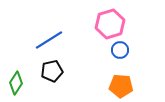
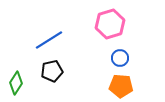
blue circle: moved 8 px down
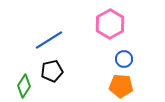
pink hexagon: rotated 12 degrees counterclockwise
blue circle: moved 4 px right, 1 px down
green diamond: moved 8 px right, 3 px down
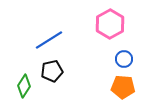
orange pentagon: moved 2 px right, 1 px down
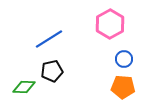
blue line: moved 1 px up
green diamond: moved 1 px down; rotated 60 degrees clockwise
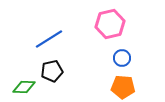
pink hexagon: rotated 16 degrees clockwise
blue circle: moved 2 px left, 1 px up
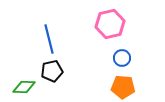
blue line: rotated 72 degrees counterclockwise
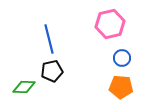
orange pentagon: moved 2 px left
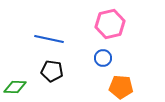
blue line: rotated 64 degrees counterclockwise
blue circle: moved 19 px left
black pentagon: rotated 20 degrees clockwise
green diamond: moved 9 px left
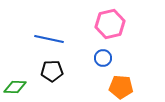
black pentagon: rotated 10 degrees counterclockwise
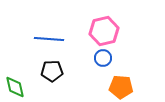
pink hexagon: moved 6 px left, 7 px down
blue line: rotated 8 degrees counterclockwise
green diamond: rotated 75 degrees clockwise
